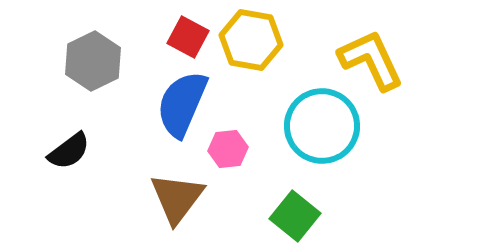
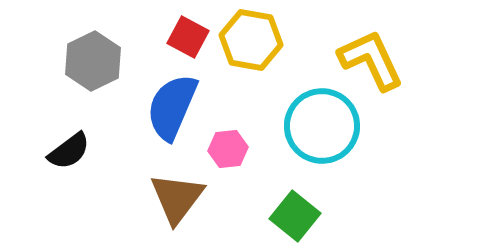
blue semicircle: moved 10 px left, 3 px down
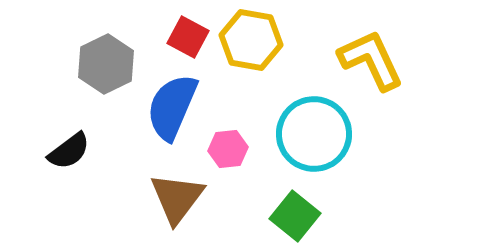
gray hexagon: moved 13 px right, 3 px down
cyan circle: moved 8 px left, 8 px down
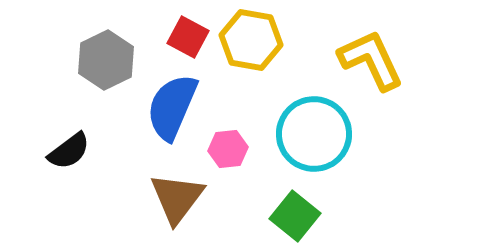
gray hexagon: moved 4 px up
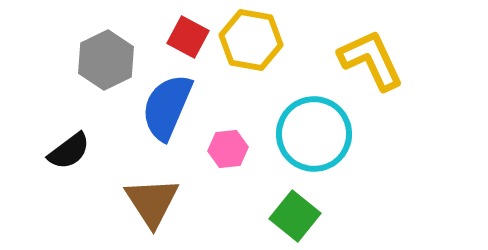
blue semicircle: moved 5 px left
brown triangle: moved 25 px left, 4 px down; rotated 10 degrees counterclockwise
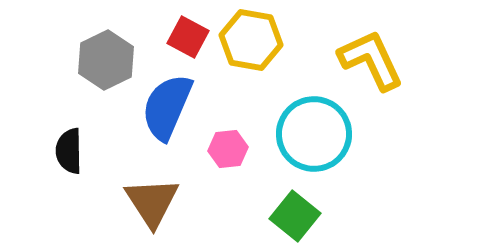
black semicircle: rotated 126 degrees clockwise
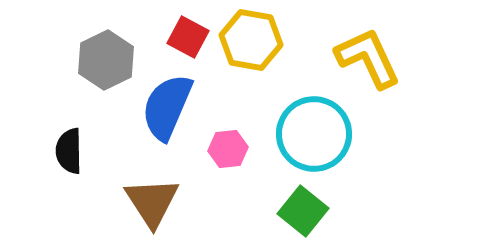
yellow L-shape: moved 3 px left, 2 px up
green square: moved 8 px right, 5 px up
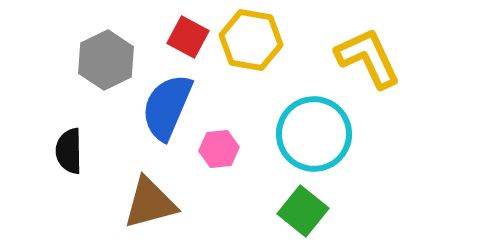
pink hexagon: moved 9 px left
brown triangle: moved 2 px left, 1 px down; rotated 48 degrees clockwise
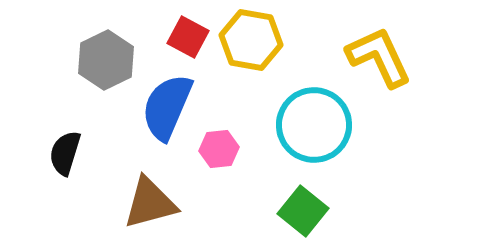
yellow L-shape: moved 11 px right, 1 px up
cyan circle: moved 9 px up
black semicircle: moved 4 px left, 2 px down; rotated 18 degrees clockwise
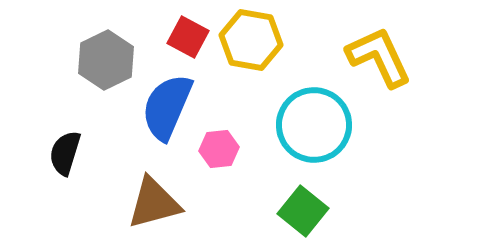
brown triangle: moved 4 px right
